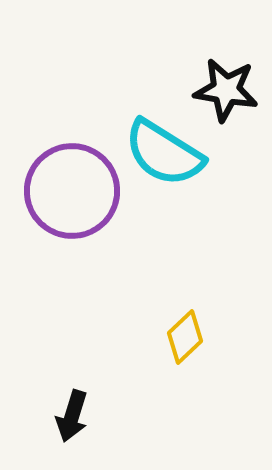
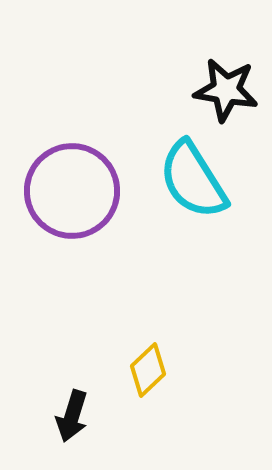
cyan semicircle: moved 29 px right, 27 px down; rotated 26 degrees clockwise
yellow diamond: moved 37 px left, 33 px down
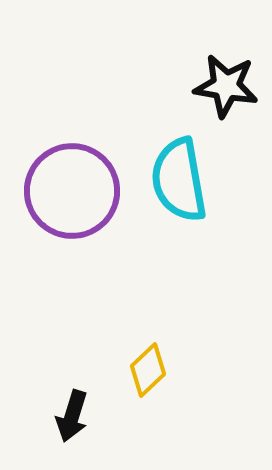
black star: moved 4 px up
cyan semicircle: moved 14 px left; rotated 22 degrees clockwise
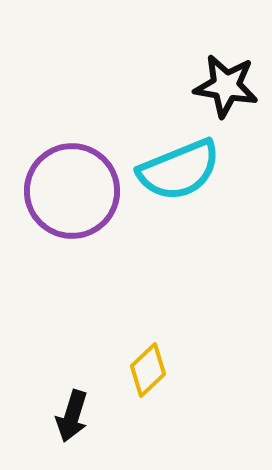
cyan semicircle: moved 10 px up; rotated 102 degrees counterclockwise
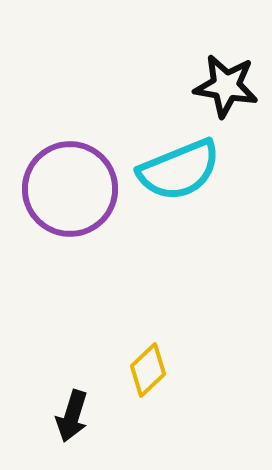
purple circle: moved 2 px left, 2 px up
